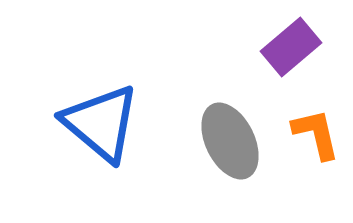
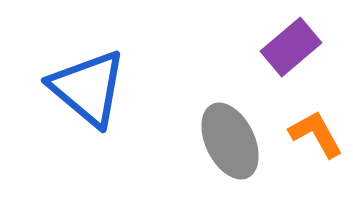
blue triangle: moved 13 px left, 35 px up
orange L-shape: rotated 16 degrees counterclockwise
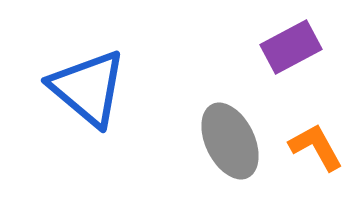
purple rectangle: rotated 12 degrees clockwise
orange L-shape: moved 13 px down
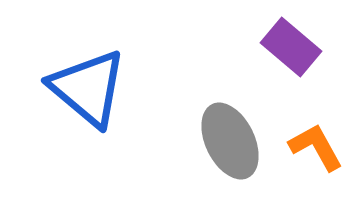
purple rectangle: rotated 68 degrees clockwise
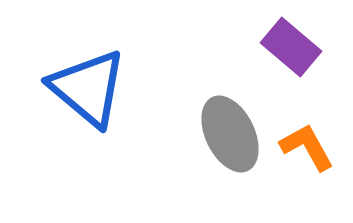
gray ellipse: moved 7 px up
orange L-shape: moved 9 px left
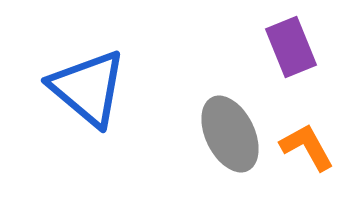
purple rectangle: rotated 28 degrees clockwise
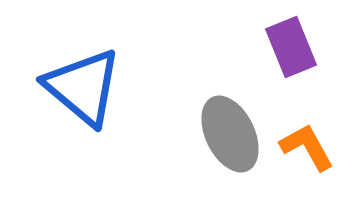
blue triangle: moved 5 px left, 1 px up
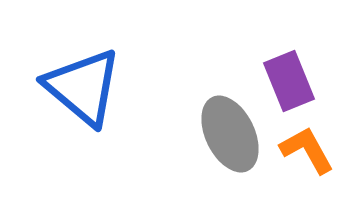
purple rectangle: moved 2 px left, 34 px down
orange L-shape: moved 3 px down
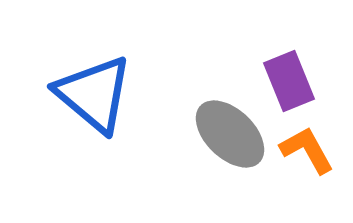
blue triangle: moved 11 px right, 7 px down
gray ellipse: rotated 20 degrees counterclockwise
